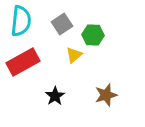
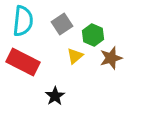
cyan semicircle: moved 2 px right
green hexagon: rotated 20 degrees clockwise
yellow triangle: moved 1 px right, 1 px down
red rectangle: rotated 56 degrees clockwise
brown star: moved 5 px right, 37 px up
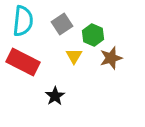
yellow triangle: moved 1 px left; rotated 18 degrees counterclockwise
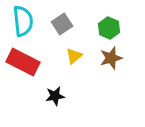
cyan semicircle: rotated 12 degrees counterclockwise
green hexagon: moved 16 px right, 7 px up
yellow triangle: rotated 18 degrees clockwise
black star: rotated 24 degrees clockwise
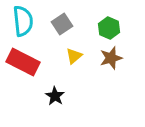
black star: rotated 30 degrees counterclockwise
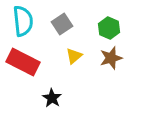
black star: moved 3 px left, 2 px down
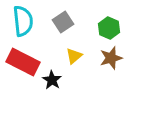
gray square: moved 1 px right, 2 px up
black star: moved 18 px up
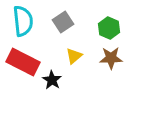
brown star: rotated 15 degrees clockwise
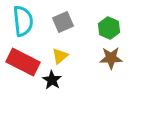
gray square: rotated 10 degrees clockwise
yellow triangle: moved 14 px left
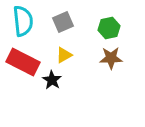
green hexagon: rotated 25 degrees clockwise
yellow triangle: moved 4 px right, 1 px up; rotated 12 degrees clockwise
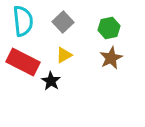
gray square: rotated 20 degrees counterclockwise
brown star: rotated 25 degrees counterclockwise
black star: moved 1 px left, 1 px down
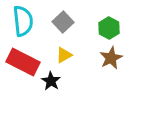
green hexagon: rotated 20 degrees counterclockwise
